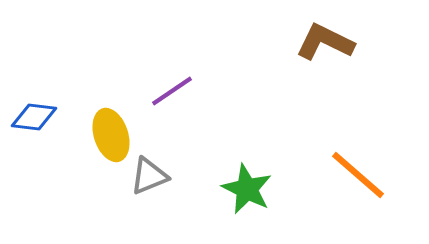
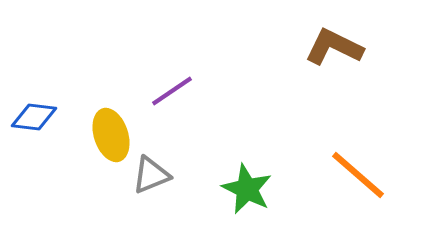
brown L-shape: moved 9 px right, 5 px down
gray triangle: moved 2 px right, 1 px up
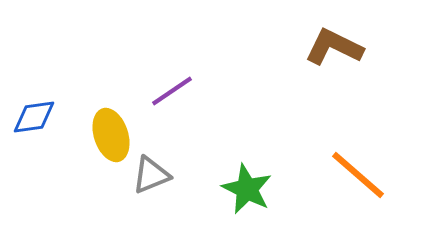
blue diamond: rotated 15 degrees counterclockwise
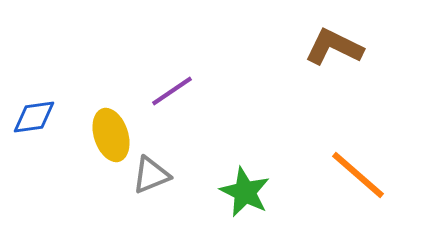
green star: moved 2 px left, 3 px down
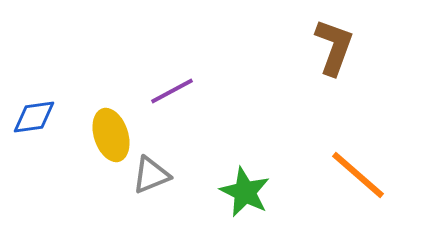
brown L-shape: rotated 84 degrees clockwise
purple line: rotated 6 degrees clockwise
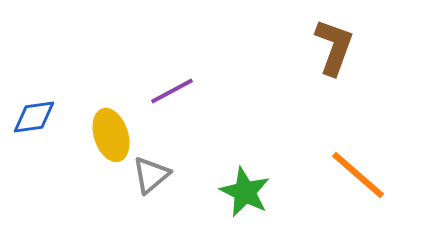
gray triangle: rotated 18 degrees counterclockwise
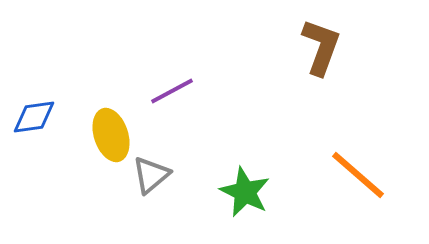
brown L-shape: moved 13 px left
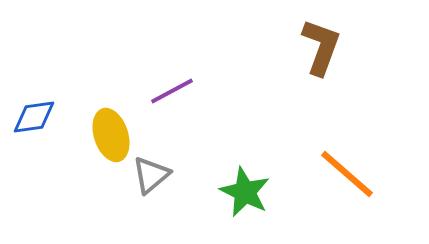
orange line: moved 11 px left, 1 px up
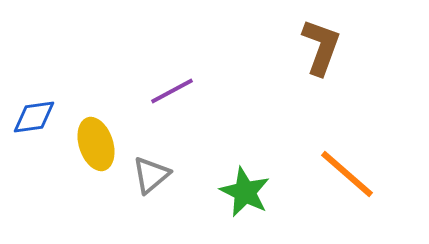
yellow ellipse: moved 15 px left, 9 px down
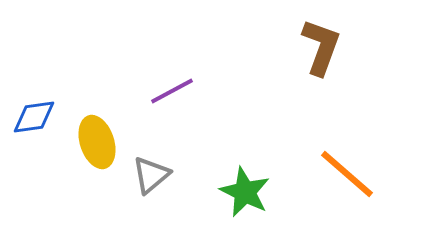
yellow ellipse: moved 1 px right, 2 px up
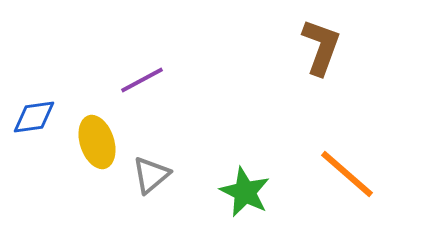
purple line: moved 30 px left, 11 px up
